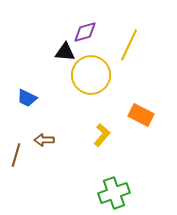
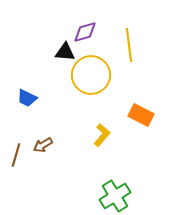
yellow line: rotated 32 degrees counterclockwise
brown arrow: moved 1 px left, 5 px down; rotated 30 degrees counterclockwise
green cross: moved 1 px right, 3 px down; rotated 12 degrees counterclockwise
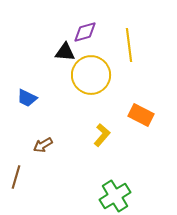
brown line: moved 22 px down
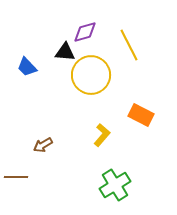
yellow line: rotated 20 degrees counterclockwise
blue trapezoid: moved 31 px up; rotated 20 degrees clockwise
brown line: rotated 75 degrees clockwise
green cross: moved 11 px up
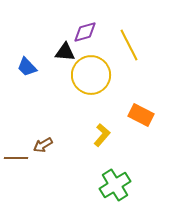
brown line: moved 19 px up
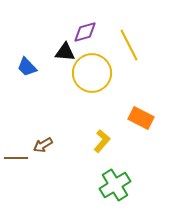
yellow circle: moved 1 px right, 2 px up
orange rectangle: moved 3 px down
yellow L-shape: moved 6 px down
